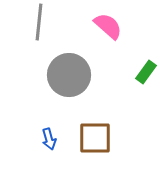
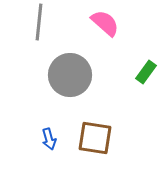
pink semicircle: moved 3 px left, 3 px up
gray circle: moved 1 px right
brown square: rotated 9 degrees clockwise
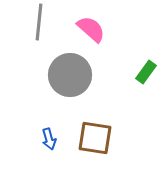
pink semicircle: moved 14 px left, 6 px down
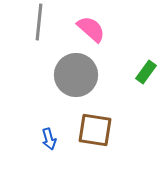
gray circle: moved 6 px right
brown square: moved 8 px up
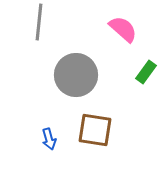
pink semicircle: moved 32 px right
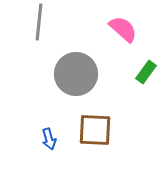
gray circle: moved 1 px up
brown square: rotated 6 degrees counterclockwise
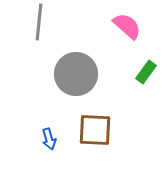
pink semicircle: moved 4 px right, 3 px up
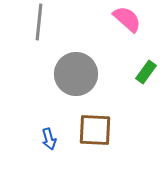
pink semicircle: moved 7 px up
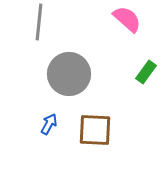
gray circle: moved 7 px left
blue arrow: moved 15 px up; rotated 135 degrees counterclockwise
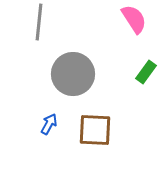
pink semicircle: moved 7 px right; rotated 16 degrees clockwise
gray circle: moved 4 px right
